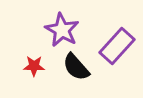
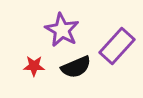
black semicircle: rotated 72 degrees counterclockwise
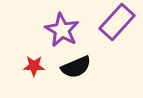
purple rectangle: moved 24 px up
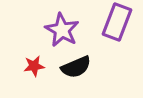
purple rectangle: rotated 21 degrees counterclockwise
red star: rotated 10 degrees counterclockwise
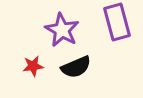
purple rectangle: rotated 36 degrees counterclockwise
red star: moved 1 px left
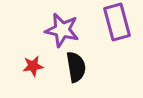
purple star: rotated 16 degrees counterclockwise
black semicircle: rotated 76 degrees counterclockwise
